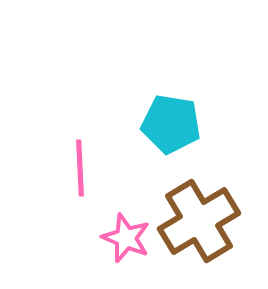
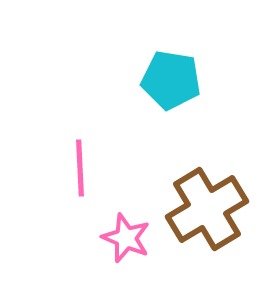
cyan pentagon: moved 44 px up
brown cross: moved 8 px right, 12 px up
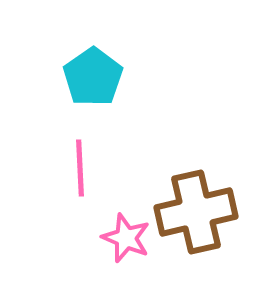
cyan pentagon: moved 78 px left, 3 px up; rotated 28 degrees clockwise
brown cross: moved 11 px left, 3 px down; rotated 18 degrees clockwise
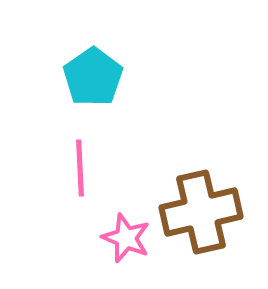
brown cross: moved 5 px right
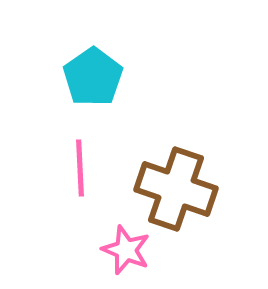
brown cross: moved 25 px left, 23 px up; rotated 32 degrees clockwise
pink star: moved 12 px down
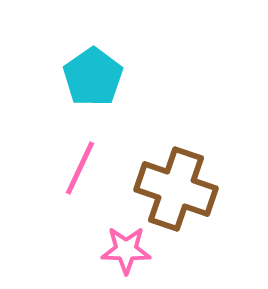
pink line: rotated 28 degrees clockwise
pink star: rotated 21 degrees counterclockwise
